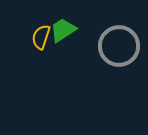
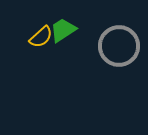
yellow semicircle: rotated 150 degrees counterclockwise
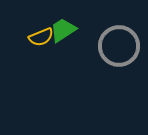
yellow semicircle: rotated 20 degrees clockwise
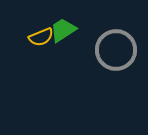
gray circle: moved 3 px left, 4 px down
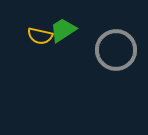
yellow semicircle: moved 1 px left, 1 px up; rotated 35 degrees clockwise
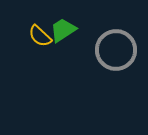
yellow semicircle: rotated 30 degrees clockwise
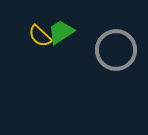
green trapezoid: moved 2 px left, 2 px down
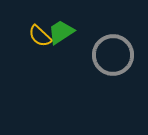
gray circle: moved 3 px left, 5 px down
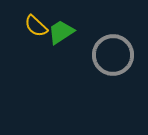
yellow semicircle: moved 4 px left, 10 px up
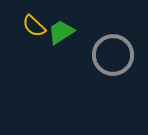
yellow semicircle: moved 2 px left
